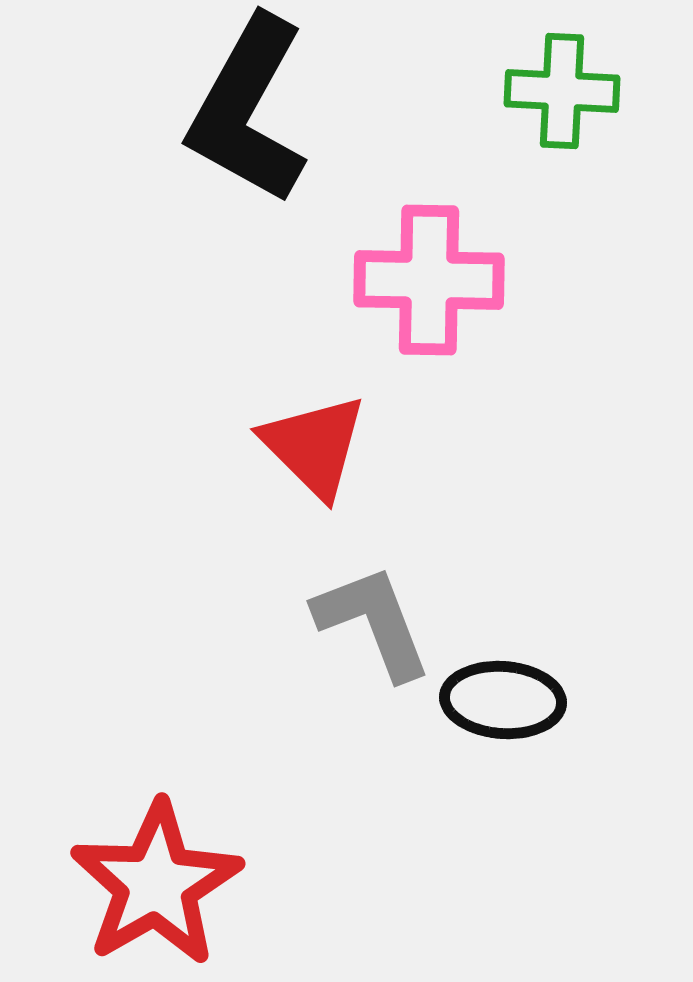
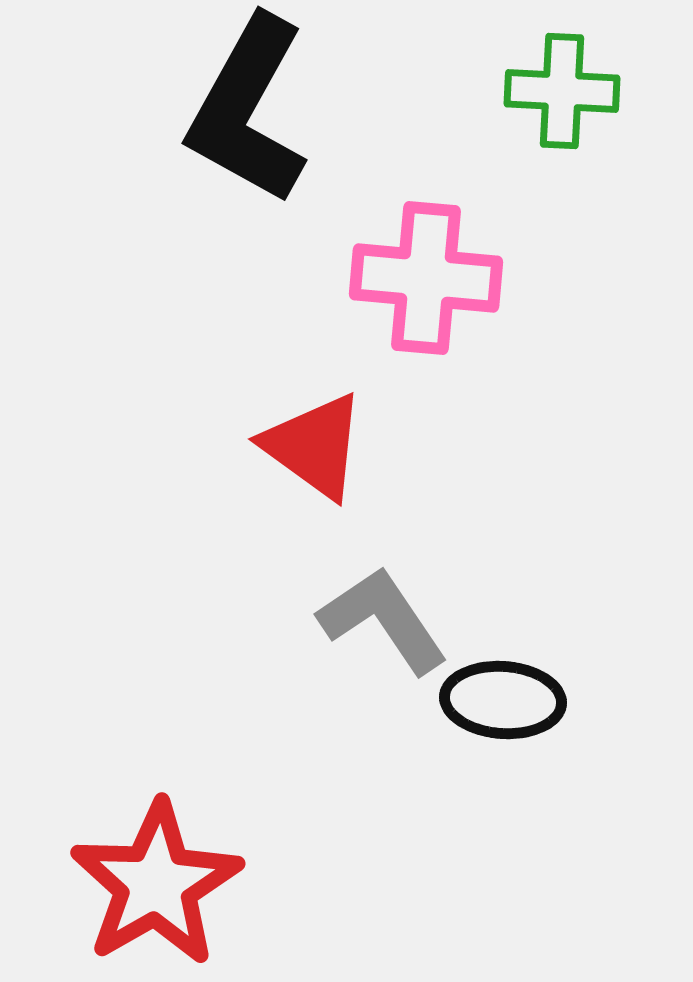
pink cross: moved 3 px left, 2 px up; rotated 4 degrees clockwise
red triangle: rotated 9 degrees counterclockwise
gray L-shape: moved 10 px right, 2 px up; rotated 13 degrees counterclockwise
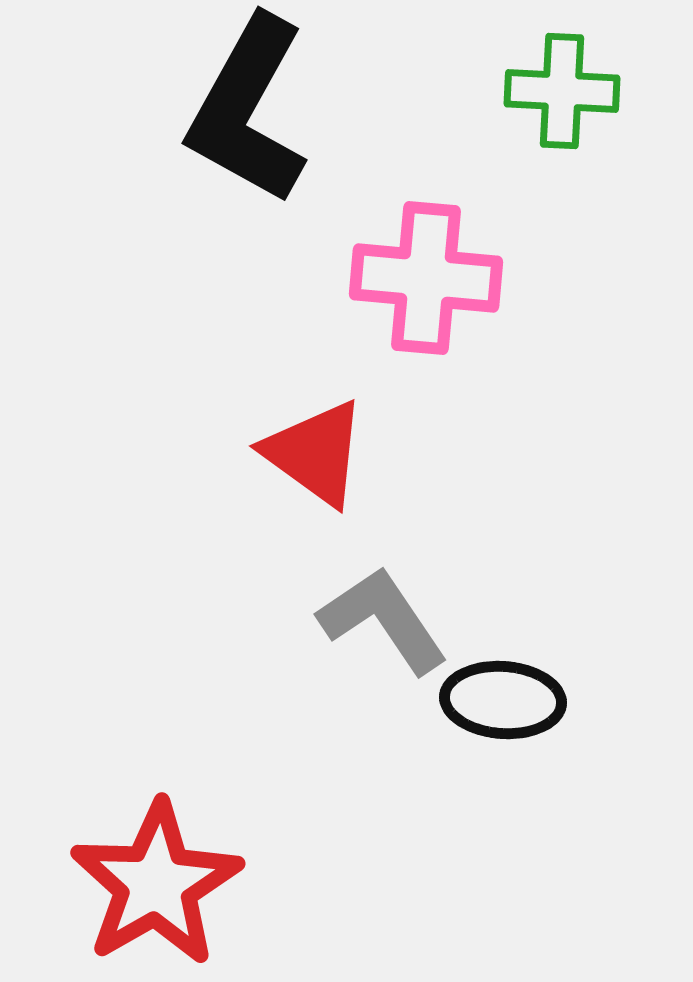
red triangle: moved 1 px right, 7 px down
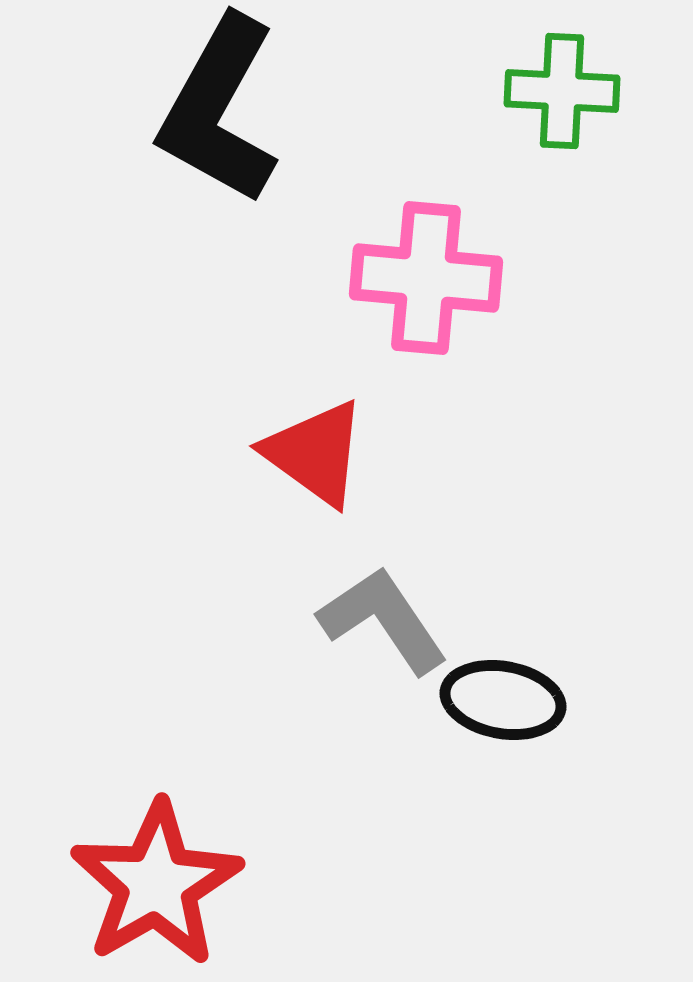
black L-shape: moved 29 px left
black ellipse: rotated 6 degrees clockwise
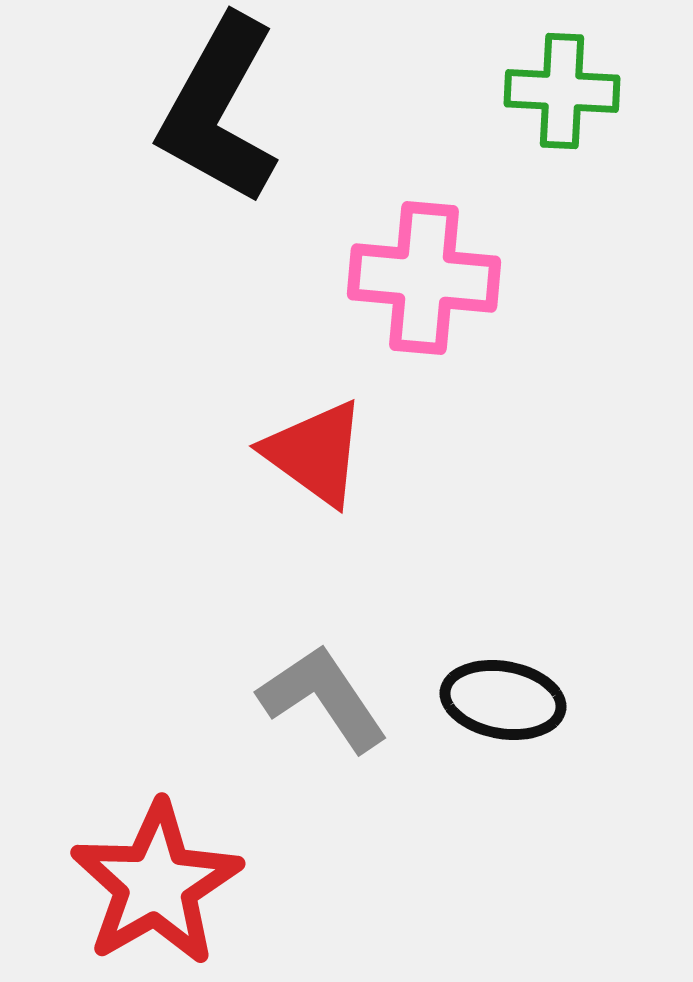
pink cross: moved 2 px left
gray L-shape: moved 60 px left, 78 px down
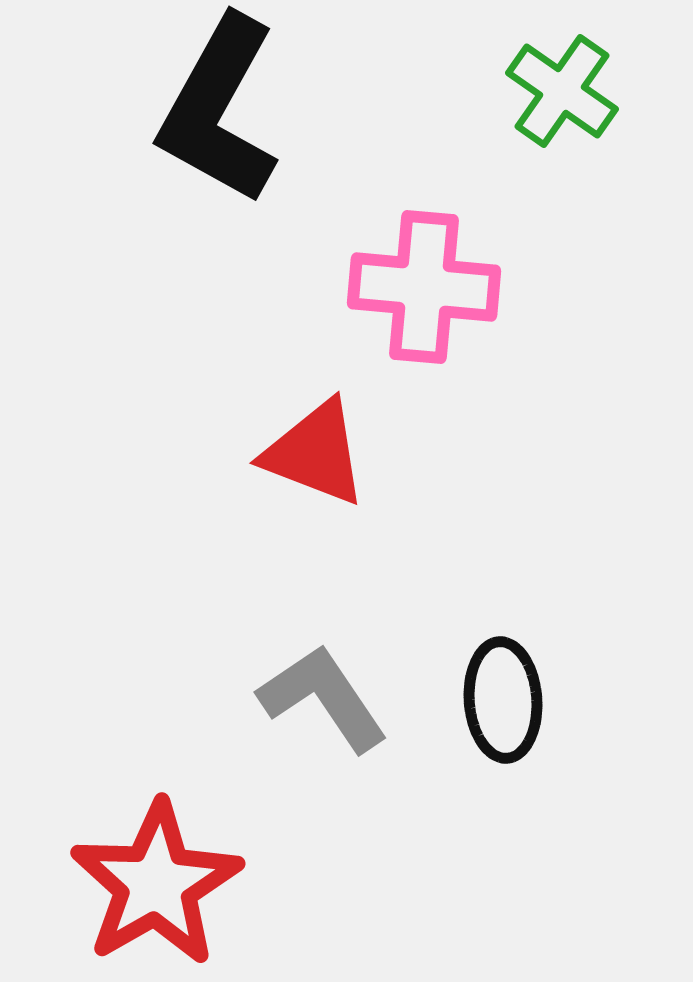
green cross: rotated 32 degrees clockwise
pink cross: moved 9 px down
red triangle: rotated 15 degrees counterclockwise
black ellipse: rotated 76 degrees clockwise
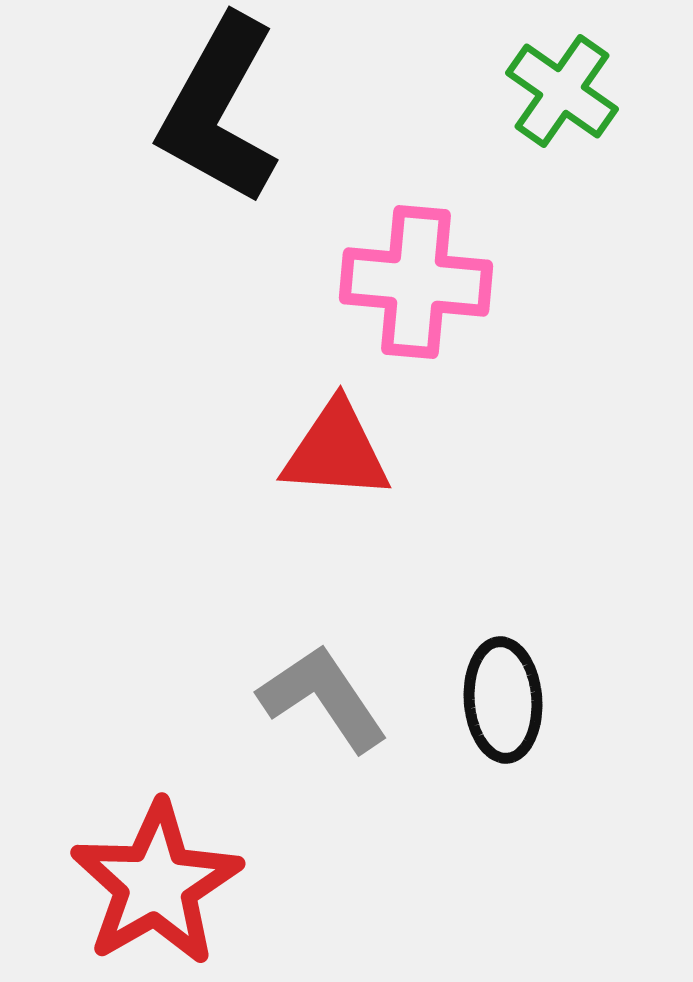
pink cross: moved 8 px left, 5 px up
red triangle: moved 21 px right, 2 px up; rotated 17 degrees counterclockwise
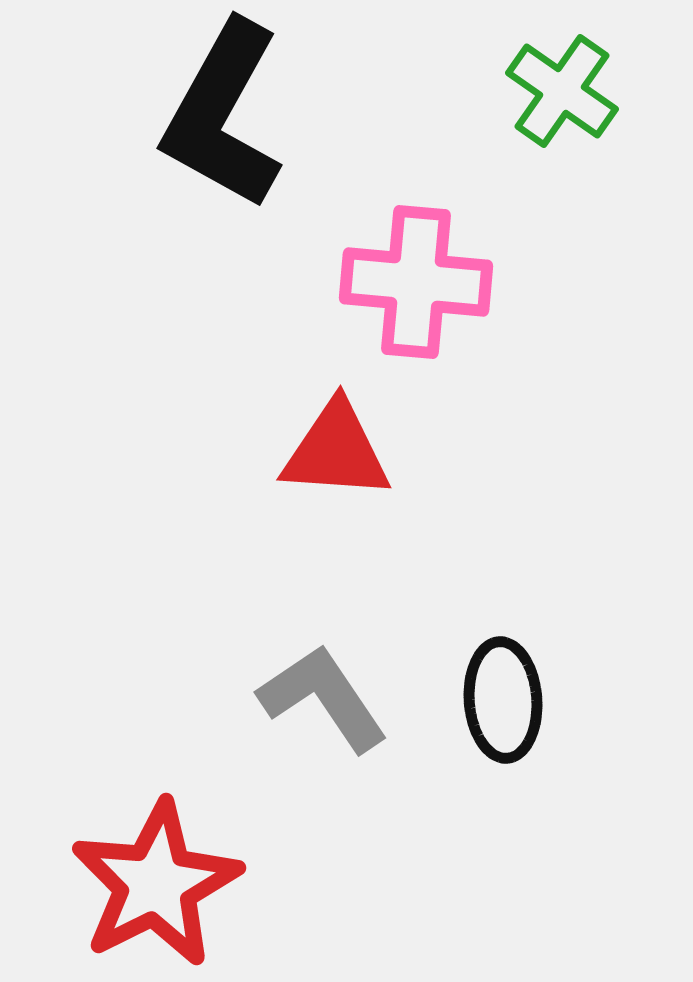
black L-shape: moved 4 px right, 5 px down
red star: rotated 3 degrees clockwise
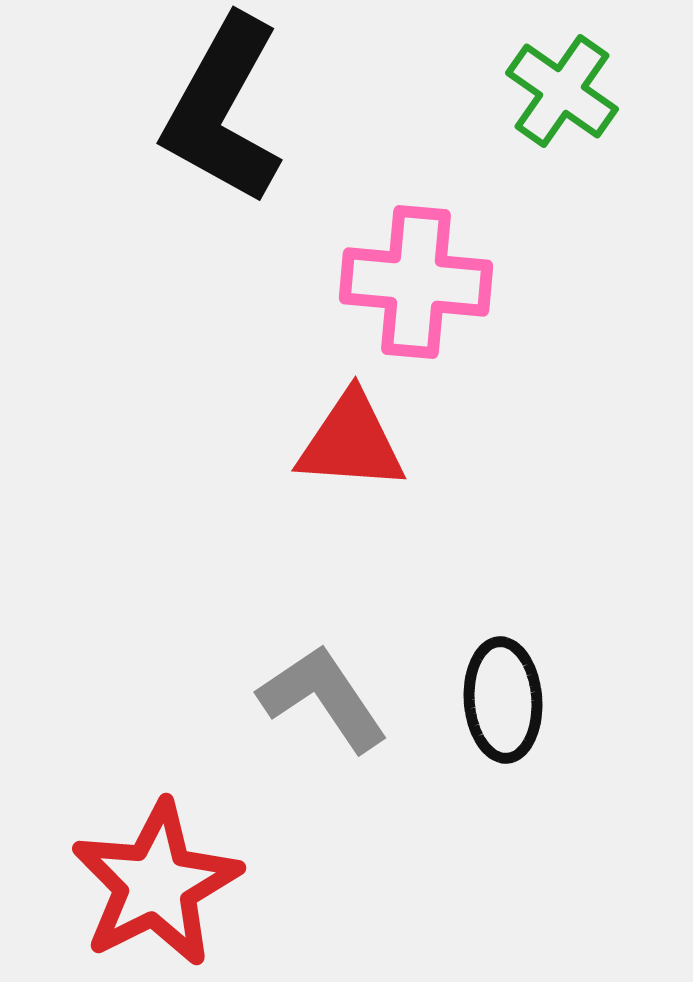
black L-shape: moved 5 px up
red triangle: moved 15 px right, 9 px up
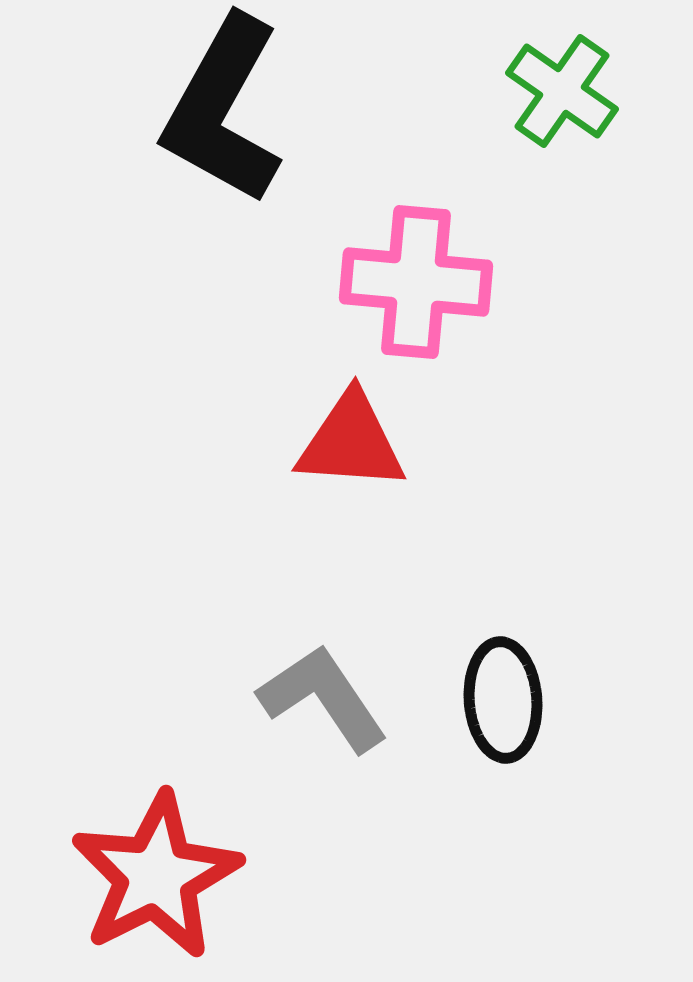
red star: moved 8 px up
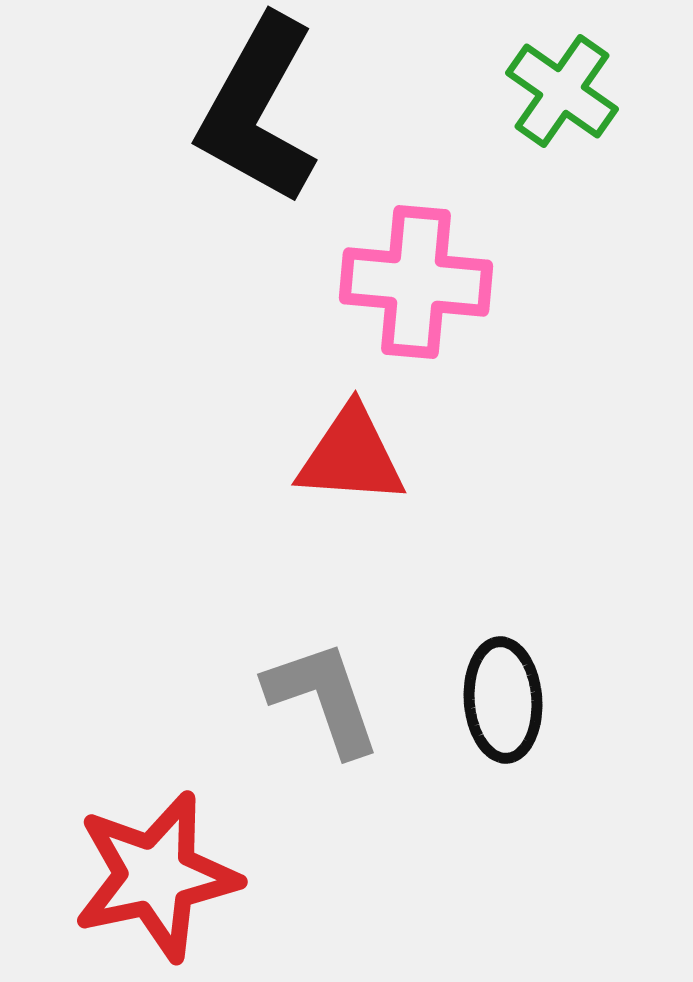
black L-shape: moved 35 px right
red triangle: moved 14 px down
gray L-shape: rotated 15 degrees clockwise
red star: rotated 15 degrees clockwise
